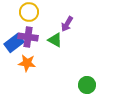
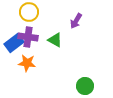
purple arrow: moved 9 px right, 3 px up
green circle: moved 2 px left, 1 px down
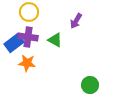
green circle: moved 5 px right, 1 px up
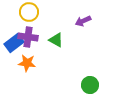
purple arrow: moved 7 px right; rotated 35 degrees clockwise
green triangle: moved 1 px right
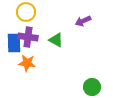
yellow circle: moved 3 px left
blue rectangle: rotated 54 degrees counterclockwise
green circle: moved 2 px right, 2 px down
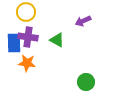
green triangle: moved 1 px right
green circle: moved 6 px left, 5 px up
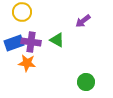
yellow circle: moved 4 px left
purple arrow: rotated 14 degrees counterclockwise
purple cross: moved 3 px right, 5 px down
blue rectangle: rotated 72 degrees clockwise
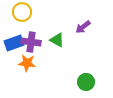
purple arrow: moved 6 px down
